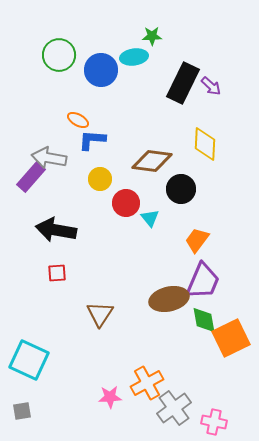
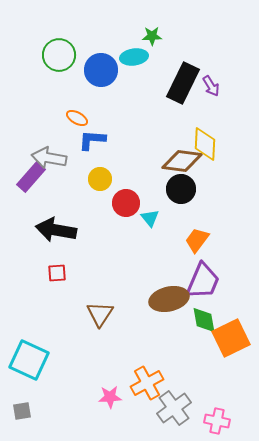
purple arrow: rotated 15 degrees clockwise
orange ellipse: moved 1 px left, 2 px up
brown diamond: moved 30 px right
pink cross: moved 3 px right, 1 px up
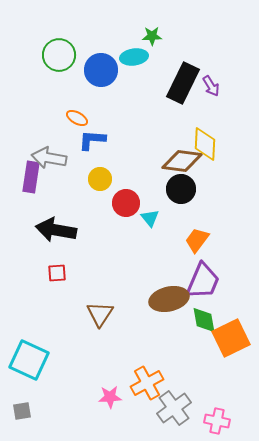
purple rectangle: rotated 32 degrees counterclockwise
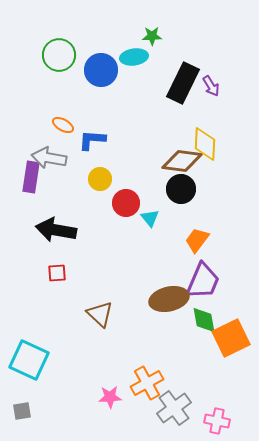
orange ellipse: moved 14 px left, 7 px down
brown triangle: rotated 20 degrees counterclockwise
